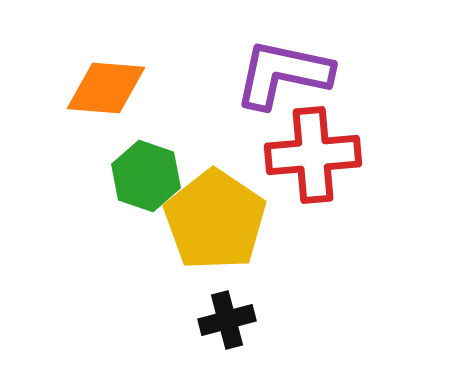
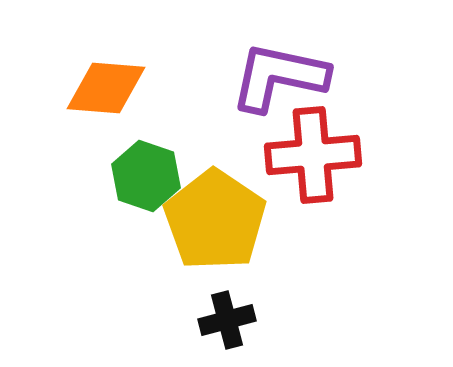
purple L-shape: moved 4 px left, 3 px down
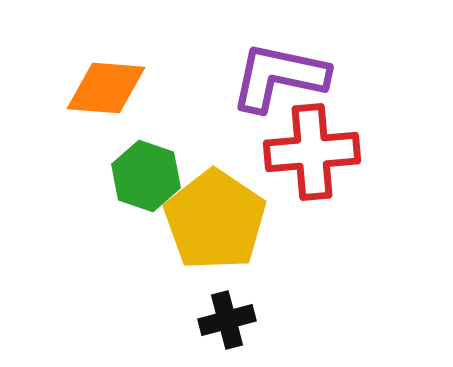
red cross: moved 1 px left, 3 px up
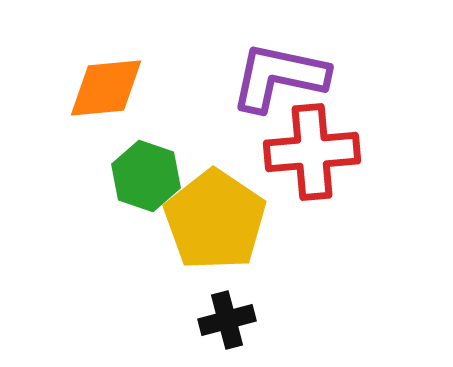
orange diamond: rotated 10 degrees counterclockwise
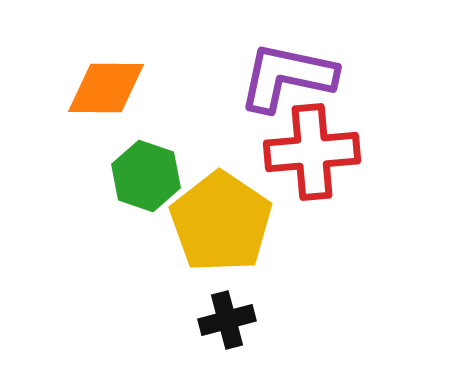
purple L-shape: moved 8 px right
orange diamond: rotated 6 degrees clockwise
yellow pentagon: moved 6 px right, 2 px down
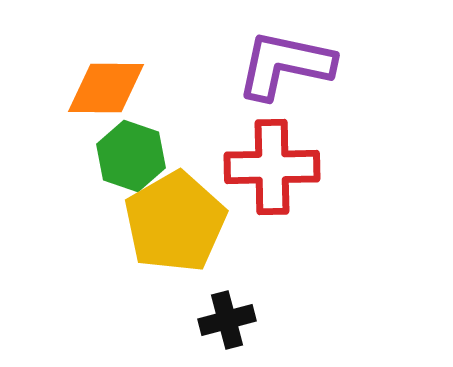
purple L-shape: moved 2 px left, 12 px up
red cross: moved 40 px left, 15 px down; rotated 4 degrees clockwise
green hexagon: moved 15 px left, 20 px up
yellow pentagon: moved 46 px left; rotated 8 degrees clockwise
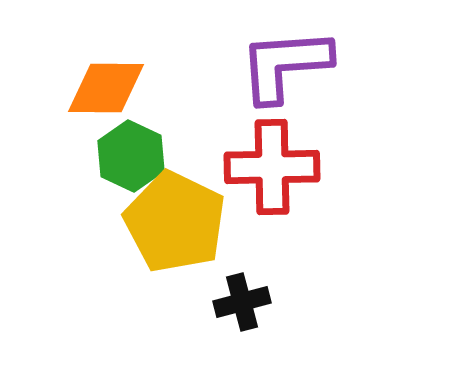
purple L-shape: rotated 16 degrees counterclockwise
green hexagon: rotated 6 degrees clockwise
yellow pentagon: rotated 16 degrees counterclockwise
black cross: moved 15 px right, 18 px up
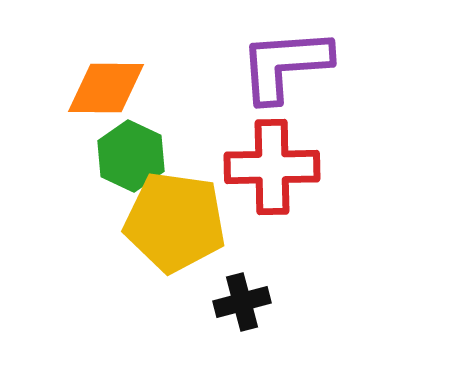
yellow pentagon: rotated 18 degrees counterclockwise
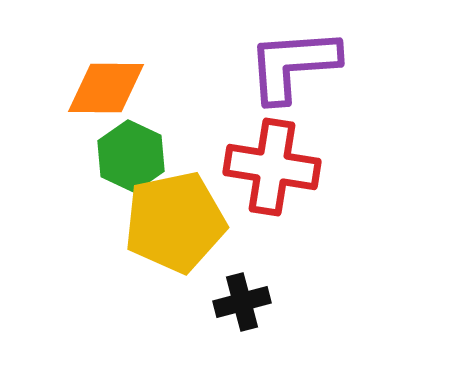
purple L-shape: moved 8 px right
red cross: rotated 10 degrees clockwise
yellow pentagon: rotated 20 degrees counterclockwise
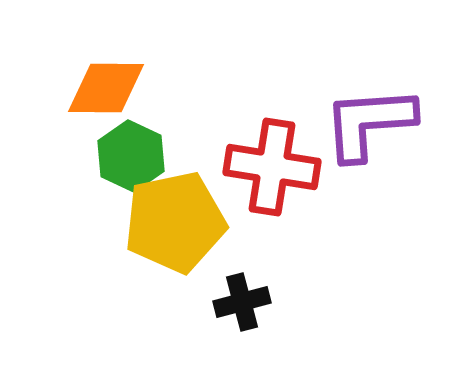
purple L-shape: moved 76 px right, 58 px down
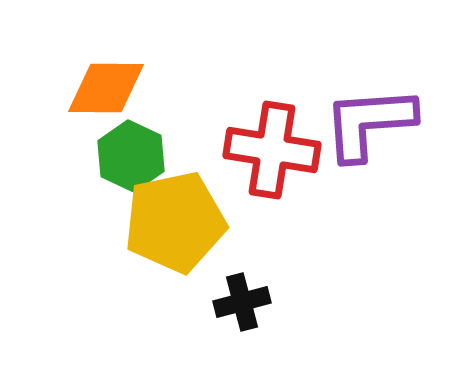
red cross: moved 17 px up
